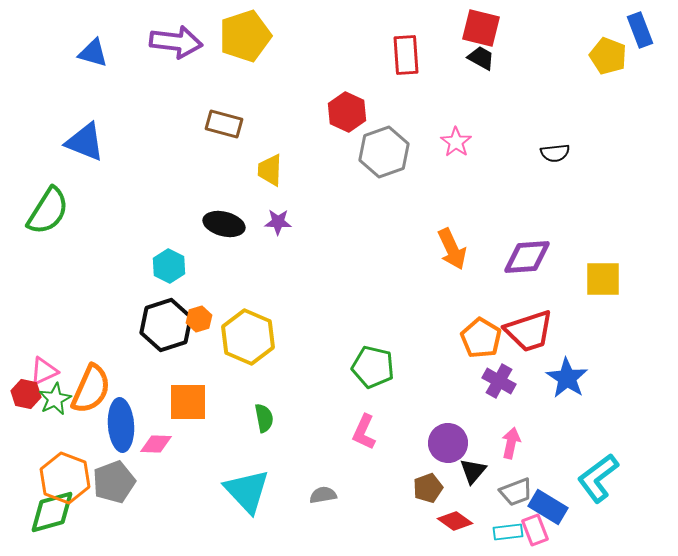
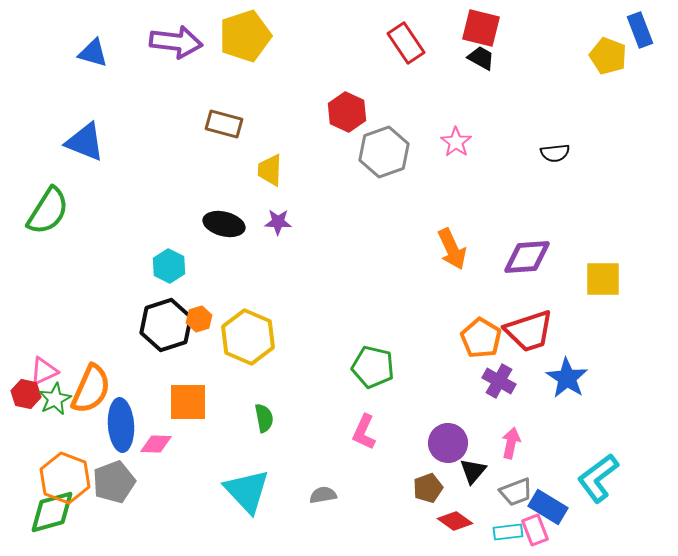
red rectangle at (406, 55): moved 12 px up; rotated 30 degrees counterclockwise
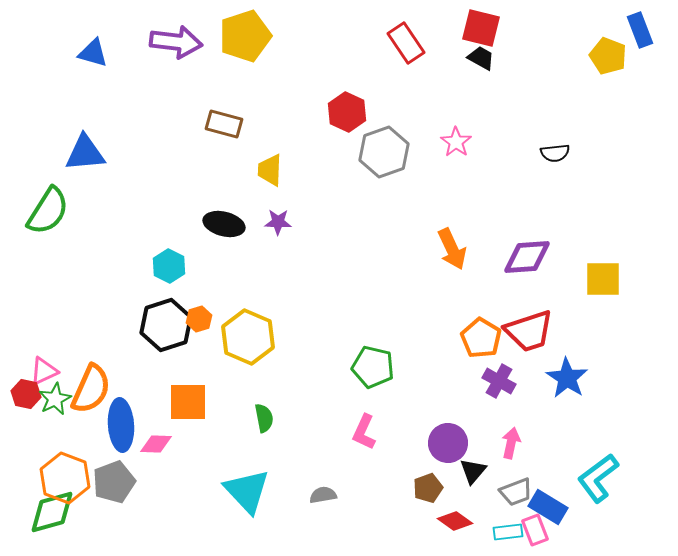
blue triangle at (85, 142): moved 11 px down; rotated 27 degrees counterclockwise
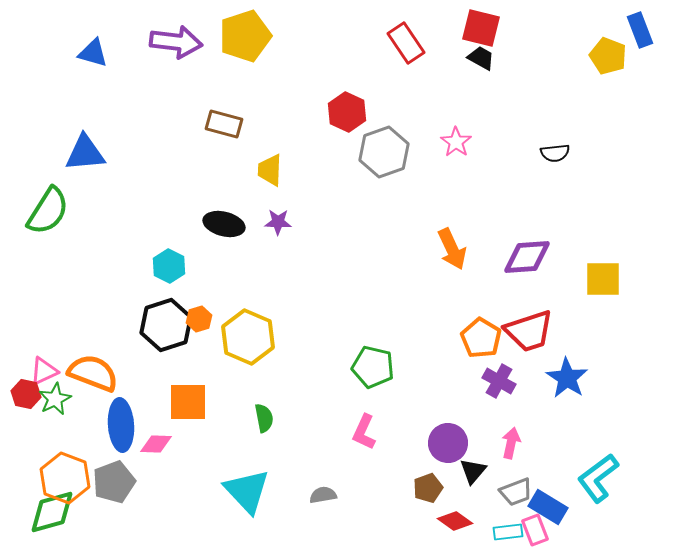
orange semicircle at (91, 389): moved 2 px right, 16 px up; rotated 93 degrees counterclockwise
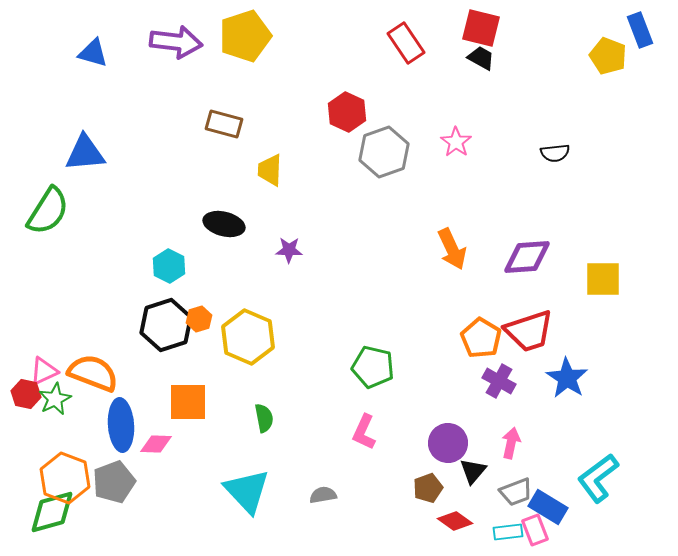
purple star at (278, 222): moved 11 px right, 28 px down
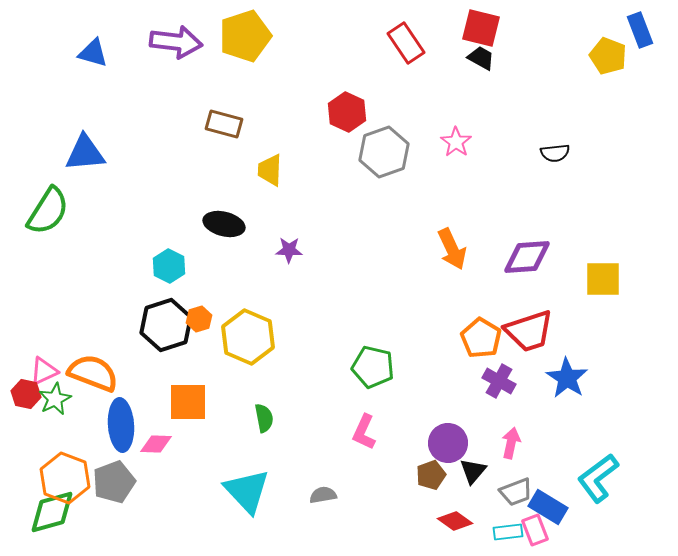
brown pentagon at (428, 488): moved 3 px right, 13 px up
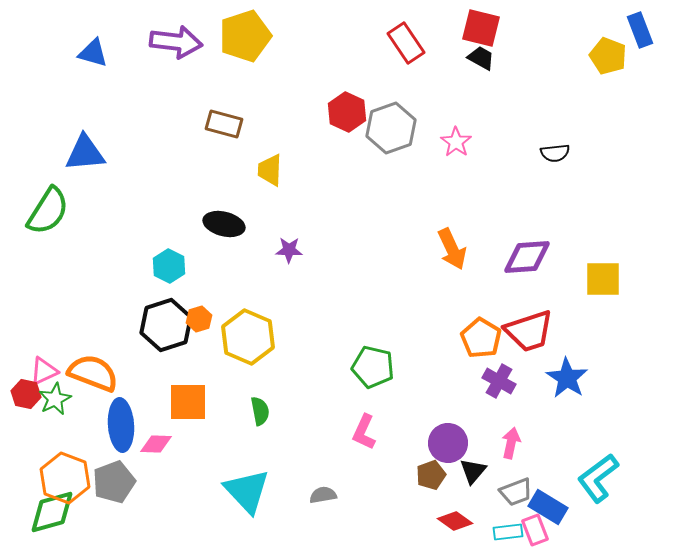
gray hexagon at (384, 152): moved 7 px right, 24 px up
green semicircle at (264, 418): moved 4 px left, 7 px up
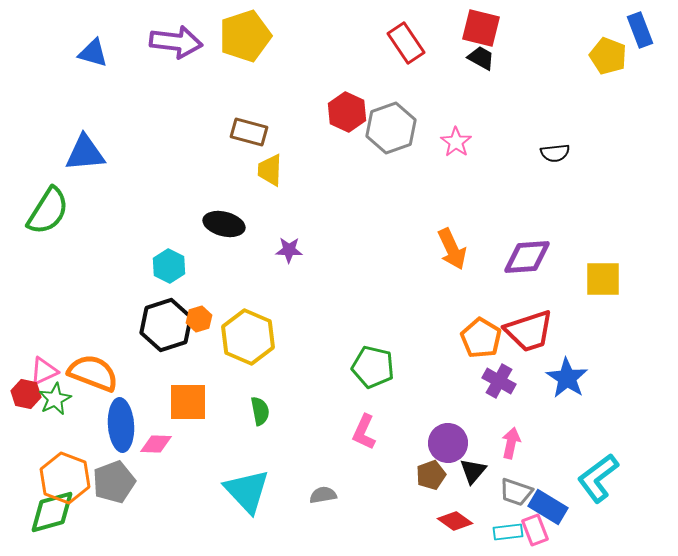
brown rectangle at (224, 124): moved 25 px right, 8 px down
gray trapezoid at (516, 492): rotated 40 degrees clockwise
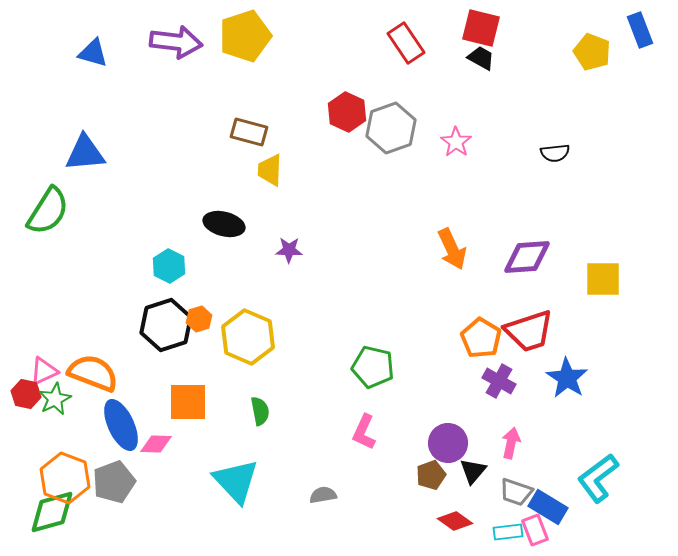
yellow pentagon at (608, 56): moved 16 px left, 4 px up
blue ellipse at (121, 425): rotated 21 degrees counterclockwise
cyan triangle at (247, 491): moved 11 px left, 10 px up
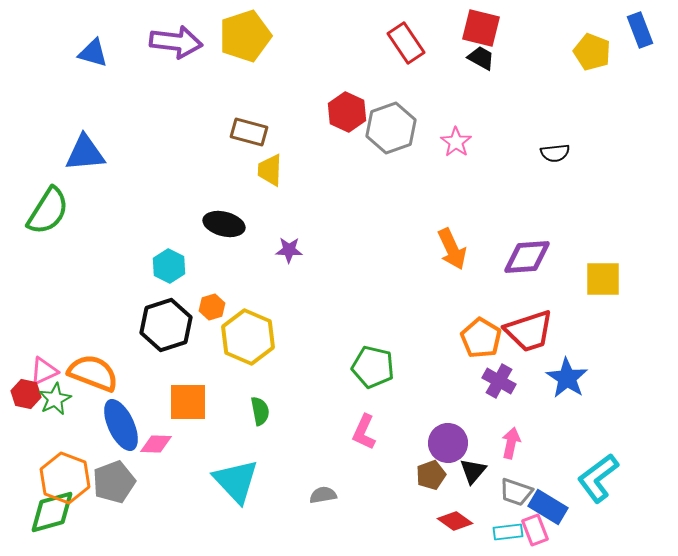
orange hexagon at (199, 319): moved 13 px right, 12 px up
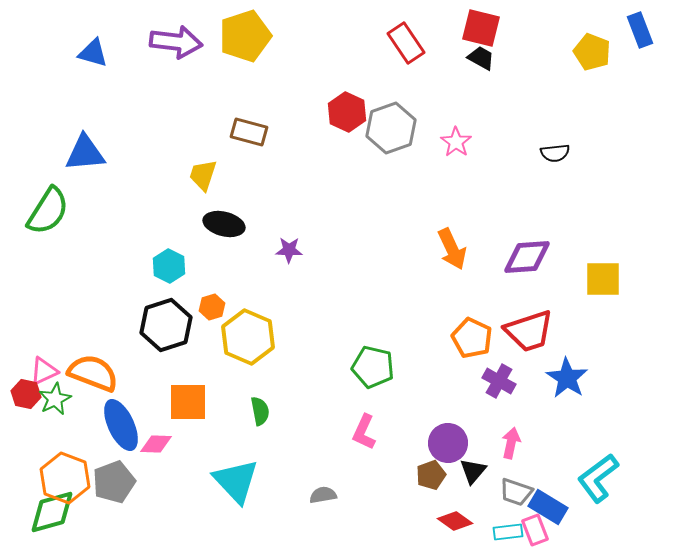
yellow trapezoid at (270, 170): moved 67 px left, 5 px down; rotated 16 degrees clockwise
orange pentagon at (481, 338): moved 9 px left; rotated 6 degrees counterclockwise
